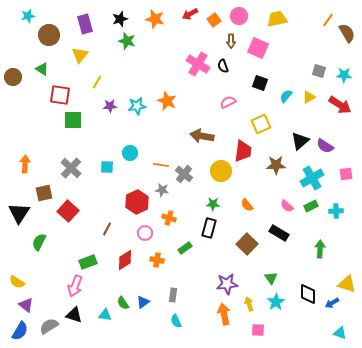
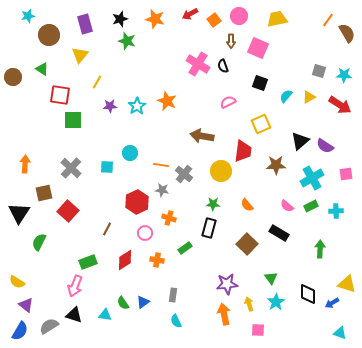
cyan star at (137, 106): rotated 24 degrees counterclockwise
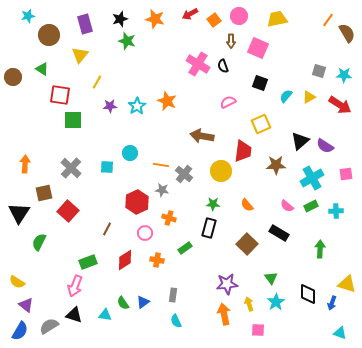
blue arrow at (332, 303): rotated 40 degrees counterclockwise
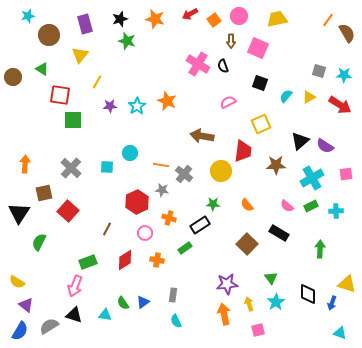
black rectangle at (209, 228): moved 9 px left, 3 px up; rotated 42 degrees clockwise
pink square at (258, 330): rotated 16 degrees counterclockwise
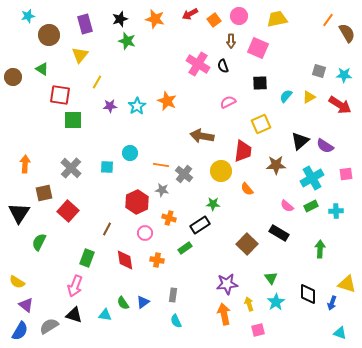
black square at (260, 83): rotated 21 degrees counterclockwise
orange semicircle at (247, 205): moved 16 px up
red diamond at (125, 260): rotated 65 degrees counterclockwise
green rectangle at (88, 262): moved 1 px left, 4 px up; rotated 48 degrees counterclockwise
